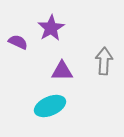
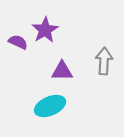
purple star: moved 6 px left, 2 px down
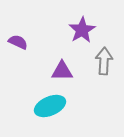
purple star: moved 37 px right
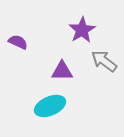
gray arrow: rotated 56 degrees counterclockwise
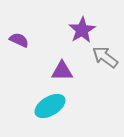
purple semicircle: moved 1 px right, 2 px up
gray arrow: moved 1 px right, 4 px up
cyan ellipse: rotated 8 degrees counterclockwise
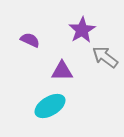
purple semicircle: moved 11 px right
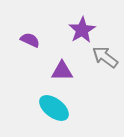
cyan ellipse: moved 4 px right, 2 px down; rotated 68 degrees clockwise
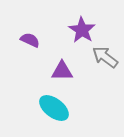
purple star: rotated 8 degrees counterclockwise
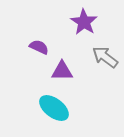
purple star: moved 2 px right, 8 px up
purple semicircle: moved 9 px right, 7 px down
